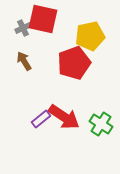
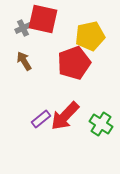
red arrow: moved 1 px right, 1 px up; rotated 100 degrees clockwise
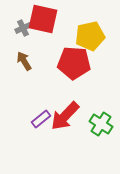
red pentagon: rotated 24 degrees clockwise
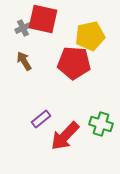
red arrow: moved 20 px down
green cross: rotated 15 degrees counterclockwise
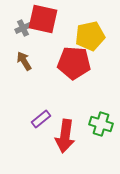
red arrow: rotated 36 degrees counterclockwise
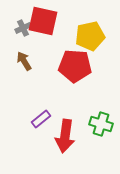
red square: moved 2 px down
red pentagon: moved 1 px right, 3 px down
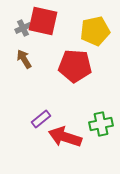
yellow pentagon: moved 5 px right, 5 px up
brown arrow: moved 2 px up
green cross: rotated 30 degrees counterclockwise
red arrow: moved 1 px down; rotated 100 degrees clockwise
